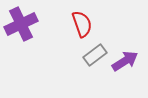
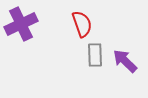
gray rectangle: rotated 55 degrees counterclockwise
purple arrow: rotated 104 degrees counterclockwise
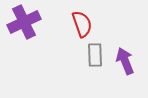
purple cross: moved 3 px right, 2 px up
purple arrow: rotated 24 degrees clockwise
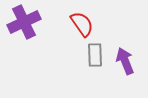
red semicircle: rotated 16 degrees counterclockwise
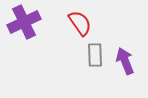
red semicircle: moved 2 px left, 1 px up
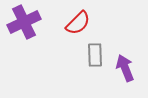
red semicircle: moved 2 px left; rotated 80 degrees clockwise
purple arrow: moved 7 px down
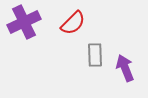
red semicircle: moved 5 px left
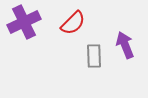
gray rectangle: moved 1 px left, 1 px down
purple arrow: moved 23 px up
